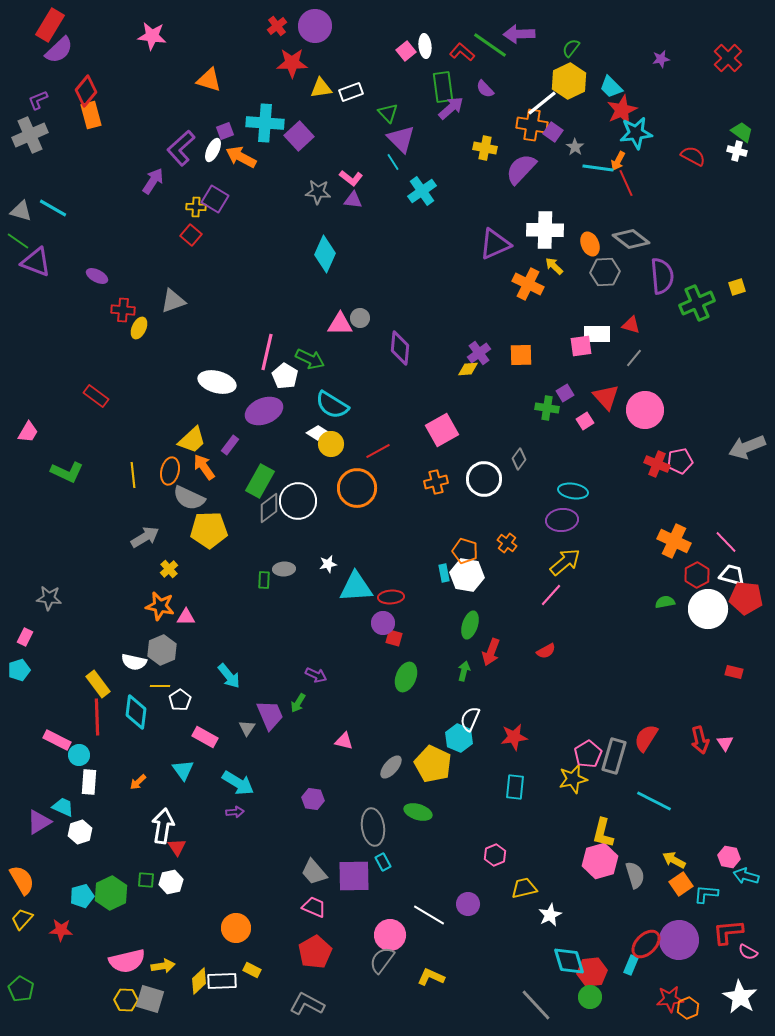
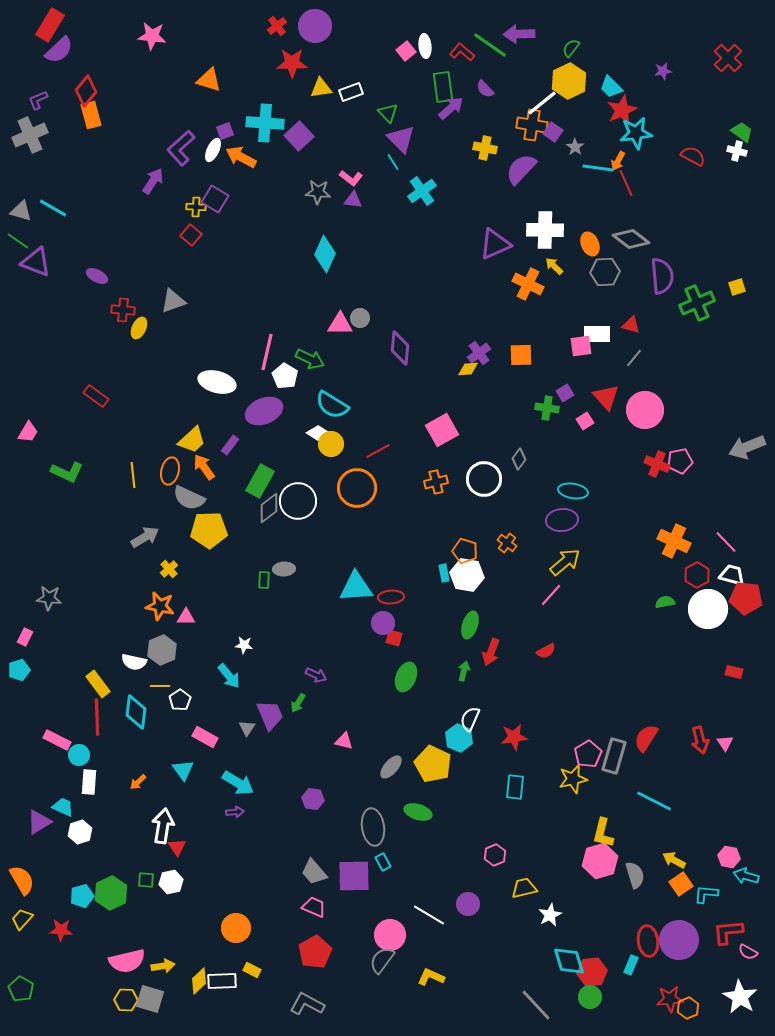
purple star at (661, 59): moved 2 px right, 12 px down
white star at (328, 564): moved 84 px left, 81 px down; rotated 18 degrees clockwise
red ellipse at (646, 944): moved 2 px right, 3 px up; rotated 52 degrees counterclockwise
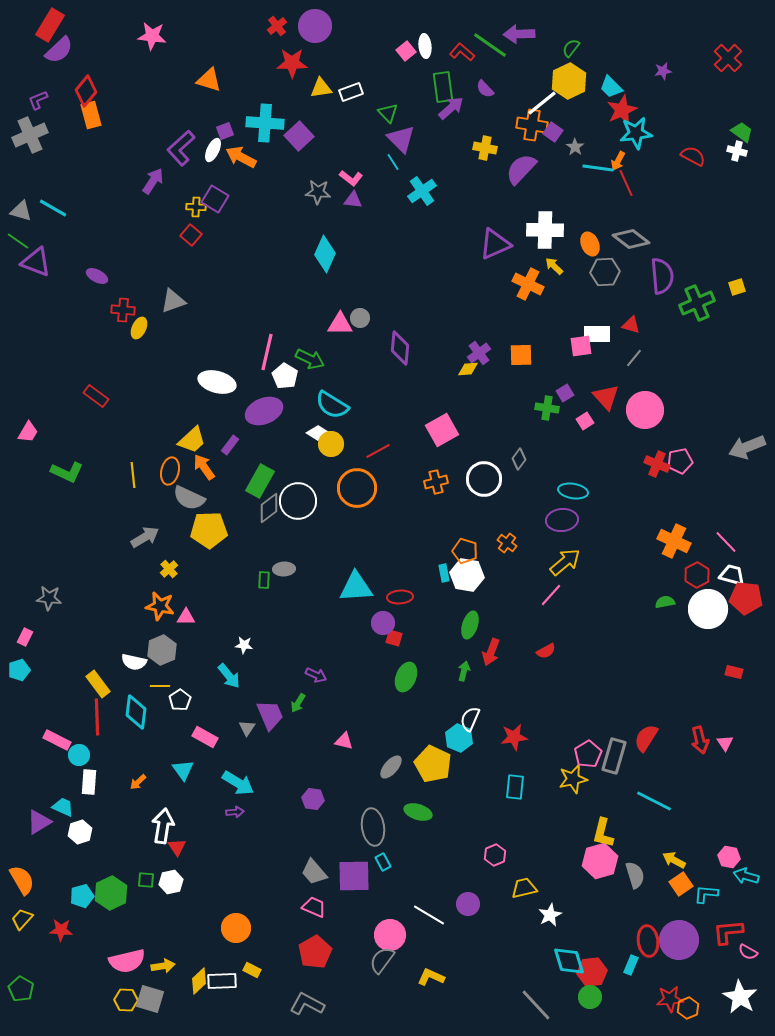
red ellipse at (391, 597): moved 9 px right
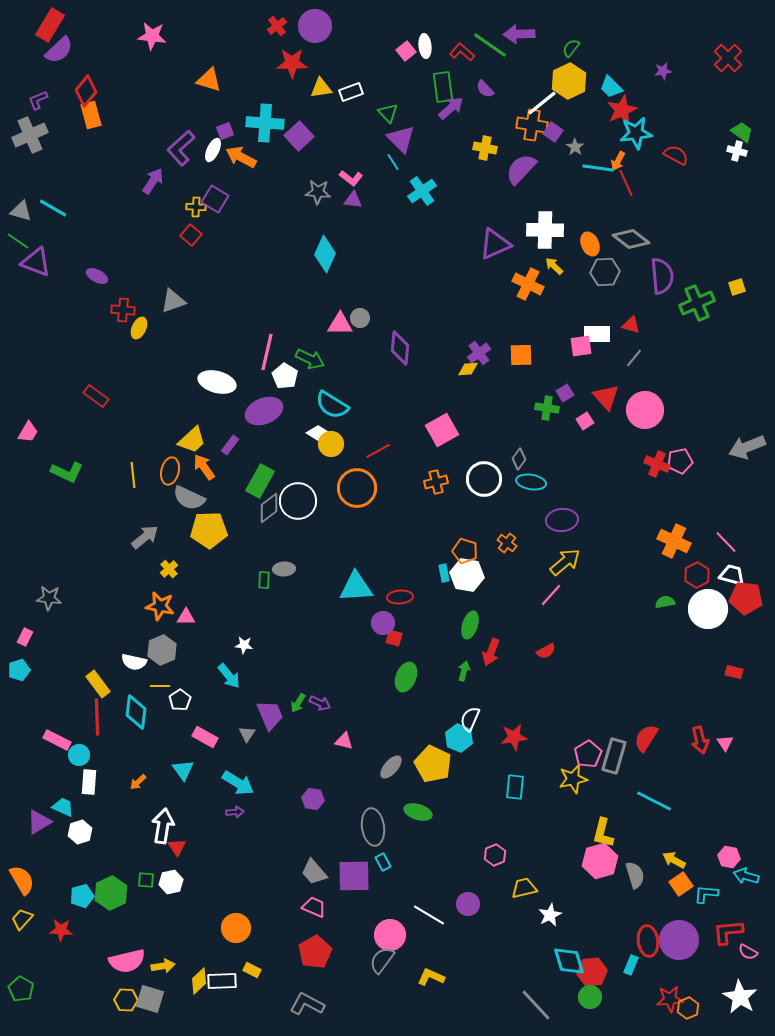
red semicircle at (693, 156): moved 17 px left, 1 px up
cyan ellipse at (573, 491): moved 42 px left, 9 px up
gray arrow at (145, 537): rotated 8 degrees counterclockwise
purple arrow at (316, 675): moved 4 px right, 28 px down
gray triangle at (247, 728): moved 6 px down
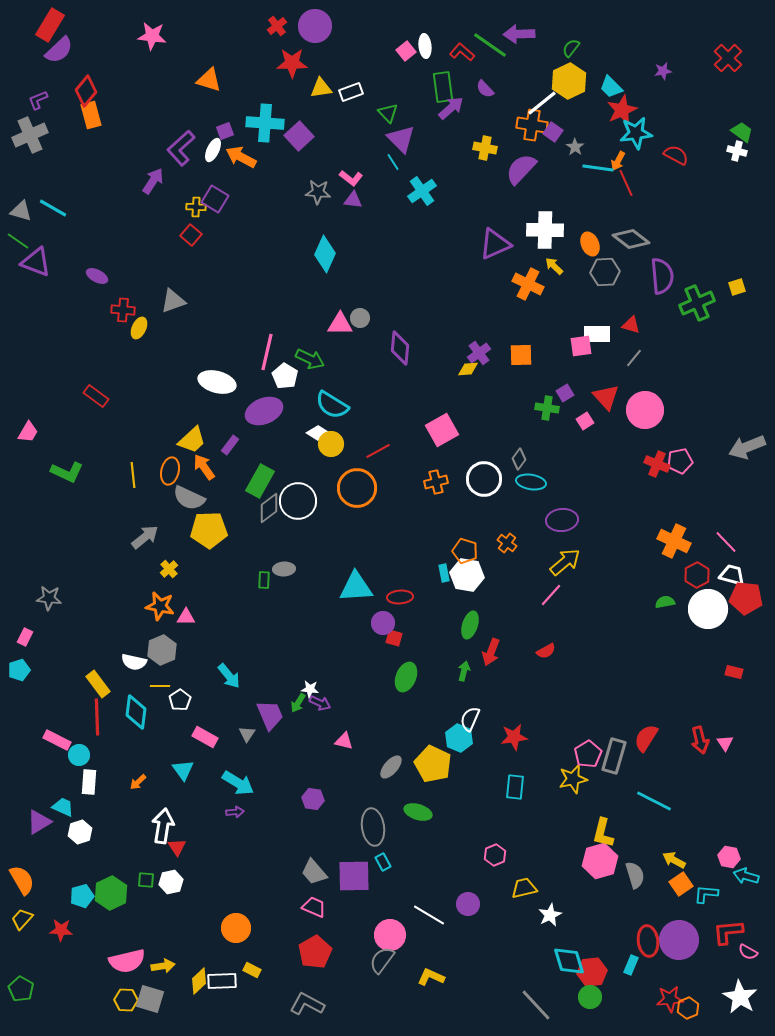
white star at (244, 645): moved 66 px right, 44 px down
